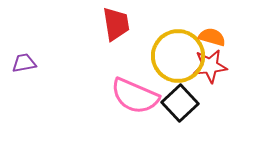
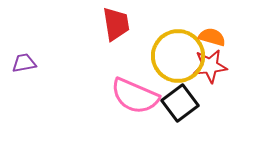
black square: rotated 6 degrees clockwise
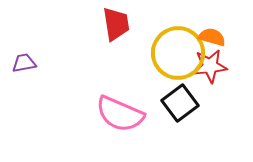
yellow circle: moved 3 px up
pink semicircle: moved 15 px left, 18 px down
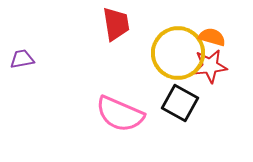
purple trapezoid: moved 2 px left, 4 px up
black square: rotated 24 degrees counterclockwise
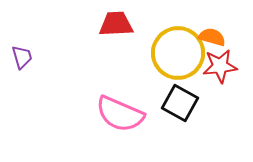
red trapezoid: rotated 84 degrees counterclockwise
purple trapezoid: moved 2 px up; rotated 85 degrees clockwise
red star: moved 10 px right
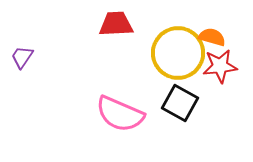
purple trapezoid: rotated 130 degrees counterclockwise
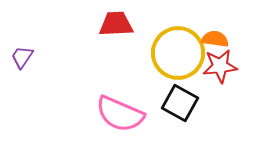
orange semicircle: moved 3 px right, 2 px down; rotated 8 degrees counterclockwise
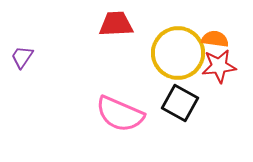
red star: moved 1 px left
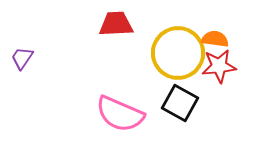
purple trapezoid: moved 1 px down
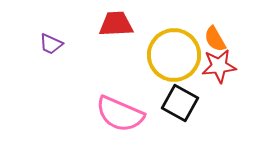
orange semicircle: rotated 128 degrees counterclockwise
yellow circle: moved 4 px left, 2 px down
purple trapezoid: moved 29 px right, 14 px up; rotated 100 degrees counterclockwise
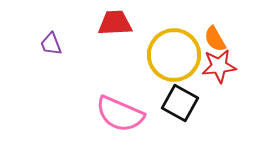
red trapezoid: moved 1 px left, 1 px up
purple trapezoid: rotated 45 degrees clockwise
